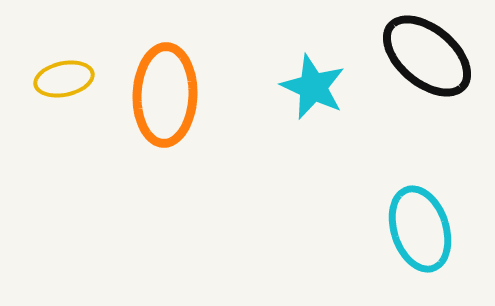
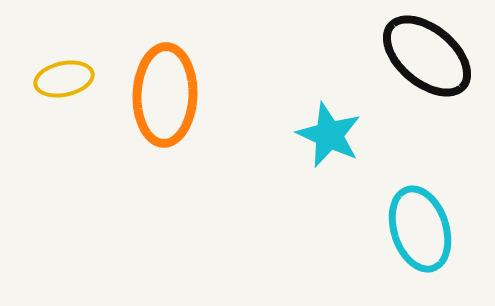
cyan star: moved 16 px right, 48 px down
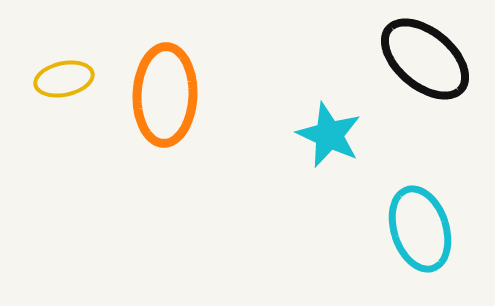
black ellipse: moved 2 px left, 3 px down
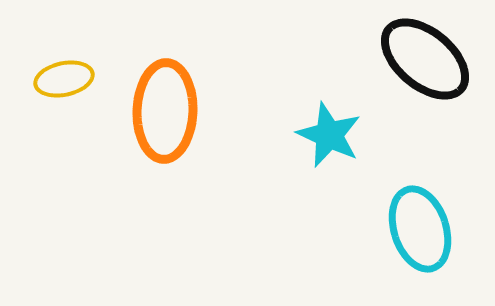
orange ellipse: moved 16 px down
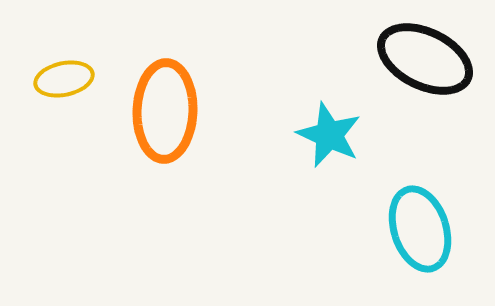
black ellipse: rotated 14 degrees counterclockwise
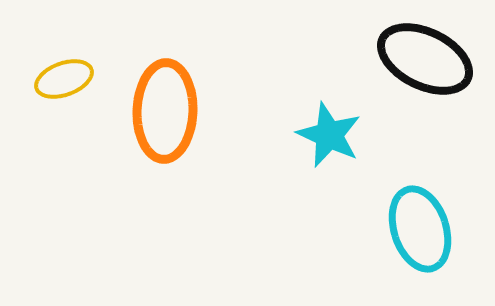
yellow ellipse: rotated 8 degrees counterclockwise
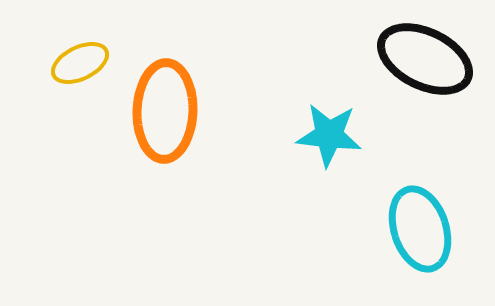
yellow ellipse: moved 16 px right, 16 px up; rotated 6 degrees counterclockwise
cyan star: rotated 18 degrees counterclockwise
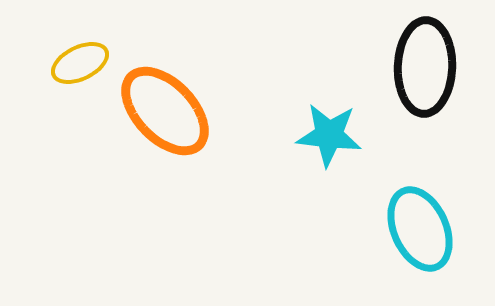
black ellipse: moved 8 px down; rotated 66 degrees clockwise
orange ellipse: rotated 46 degrees counterclockwise
cyan ellipse: rotated 6 degrees counterclockwise
